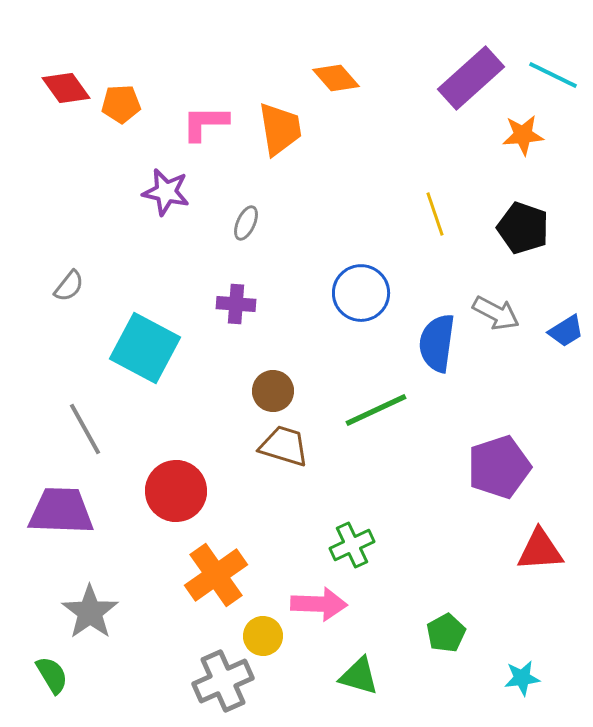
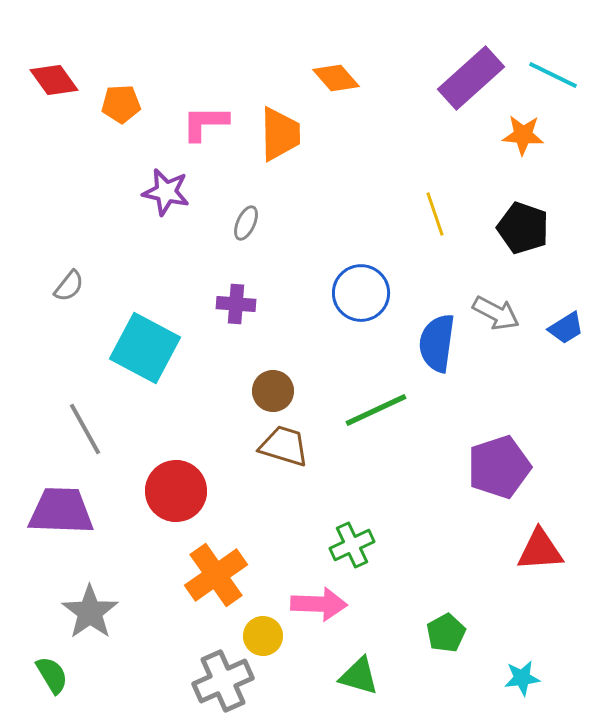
red diamond: moved 12 px left, 8 px up
orange trapezoid: moved 5 px down; rotated 8 degrees clockwise
orange star: rotated 9 degrees clockwise
blue trapezoid: moved 3 px up
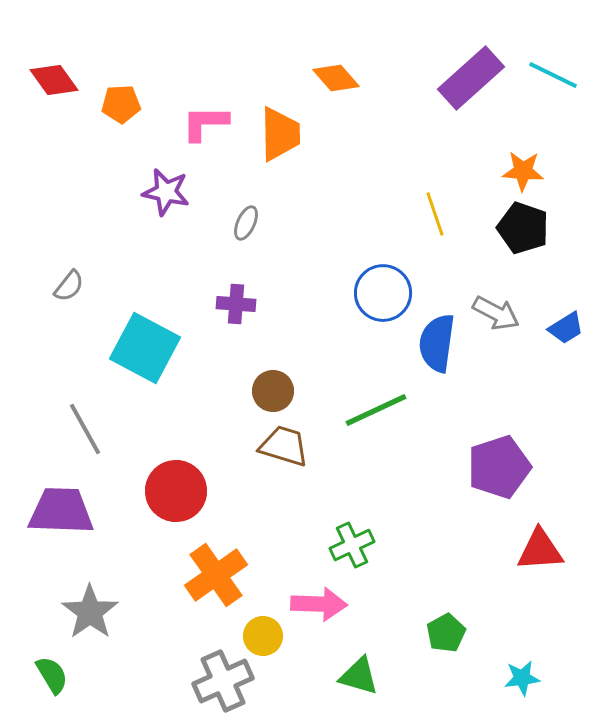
orange star: moved 36 px down
blue circle: moved 22 px right
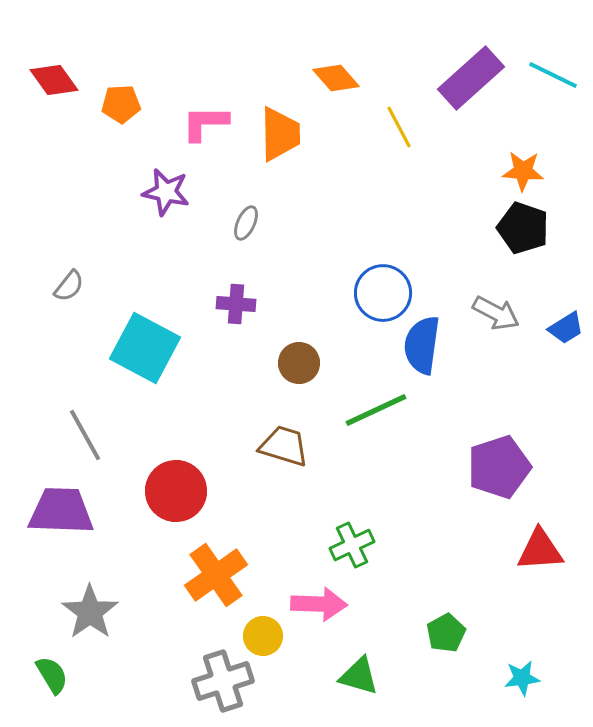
yellow line: moved 36 px left, 87 px up; rotated 9 degrees counterclockwise
blue semicircle: moved 15 px left, 2 px down
brown circle: moved 26 px right, 28 px up
gray line: moved 6 px down
gray cross: rotated 6 degrees clockwise
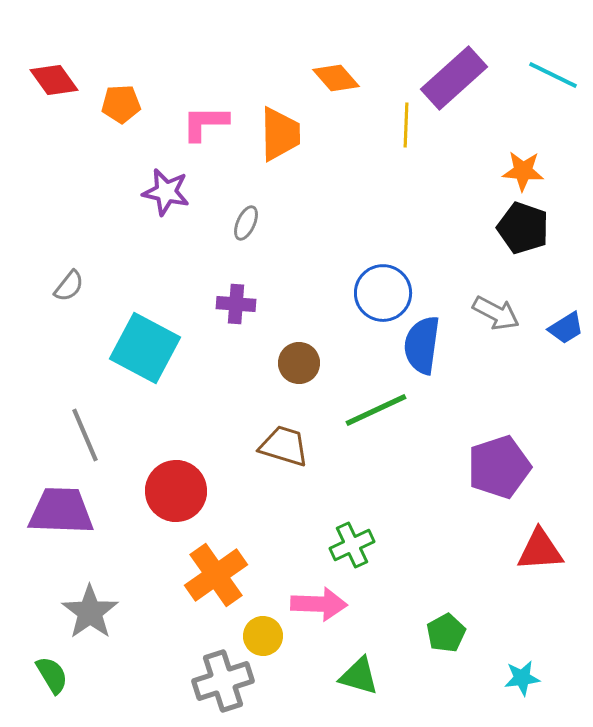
purple rectangle: moved 17 px left
yellow line: moved 7 px right, 2 px up; rotated 30 degrees clockwise
gray line: rotated 6 degrees clockwise
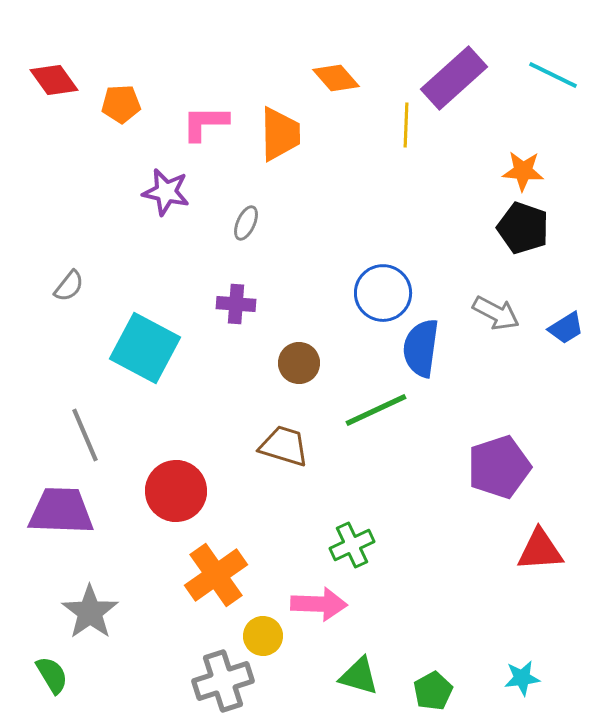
blue semicircle: moved 1 px left, 3 px down
green pentagon: moved 13 px left, 58 px down
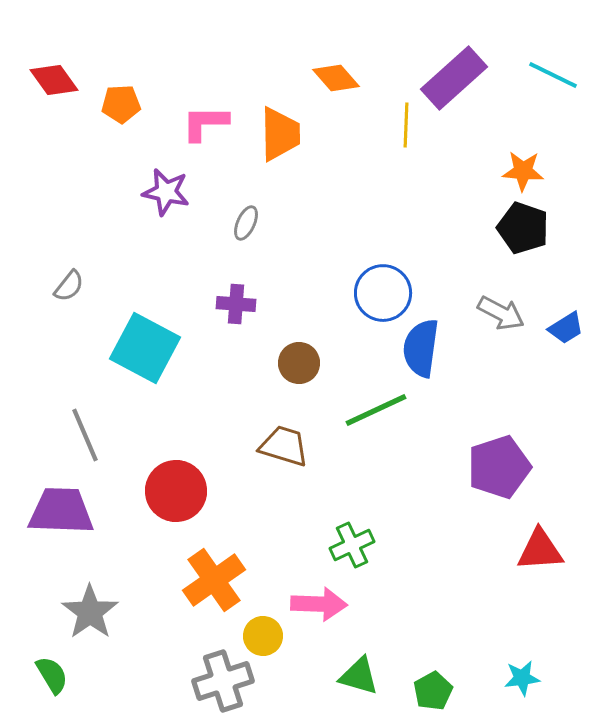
gray arrow: moved 5 px right
orange cross: moved 2 px left, 5 px down
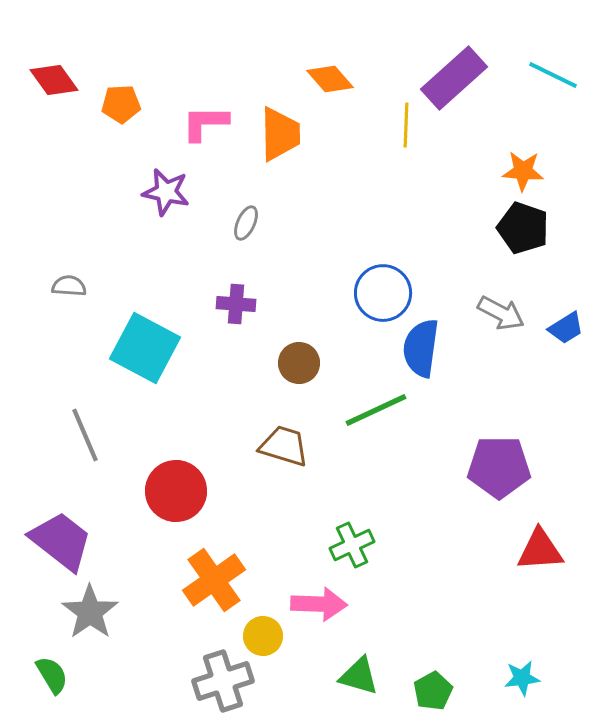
orange diamond: moved 6 px left, 1 px down
gray semicircle: rotated 124 degrees counterclockwise
purple pentagon: rotated 18 degrees clockwise
purple trapezoid: moved 30 px down; rotated 36 degrees clockwise
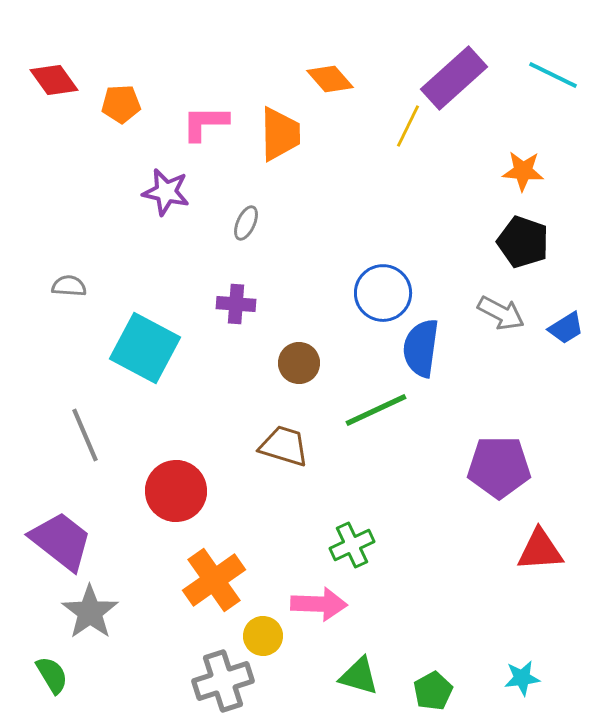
yellow line: moved 2 px right, 1 px down; rotated 24 degrees clockwise
black pentagon: moved 14 px down
